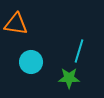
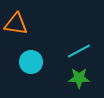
cyan line: rotated 45 degrees clockwise
green star: moved 10 px right
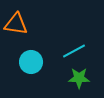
cyan line: moved 5 px left
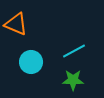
orange triangle: rotated 15 degrees clockwise
green star: moved 6 px left, 2 px down
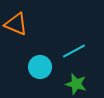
cyan circle: moved 9 px right, 5 px down
green star: moved 3 px right, 4 px down; rotated 15 degrees clockwise
